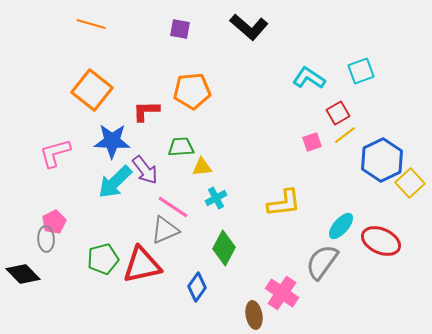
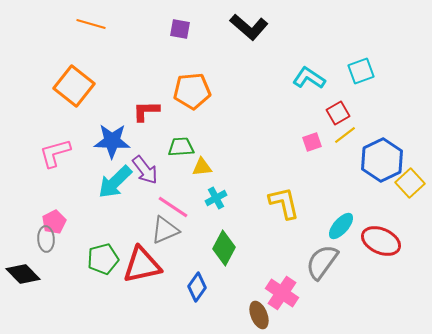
orange square: moved 18 px left, 4 px up
yellow L-shape: rotated 96 degrees counterclockwise
brown ellipse: moved 5 px right; rotated 12 degrees counterclockwise
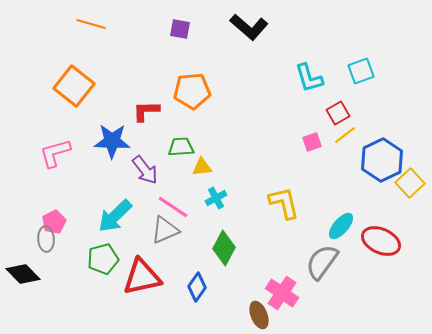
cyan L-shape: rotated 140 degrees counterclockwise
cyan arrow: moved 34 px down
red triangle: moved 12 px down
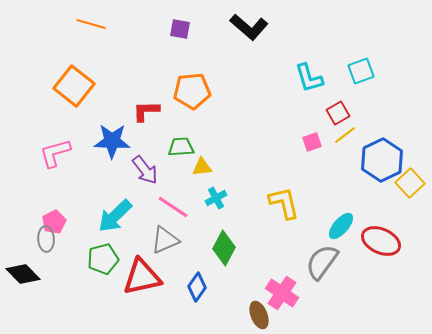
gray triangle: moved 10 px down
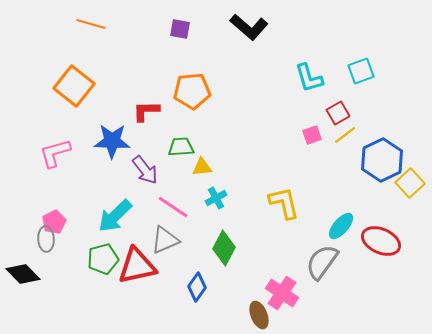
pink square: moved 7 px up
red triangle: moved 5 px left, 11 px up
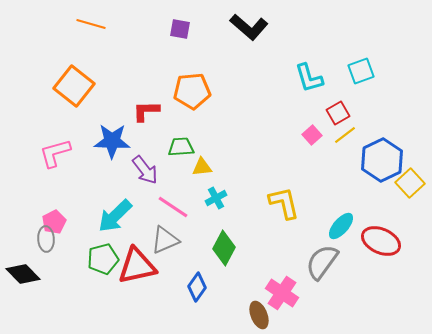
pink square: rotated 24 degrees counterclockwise
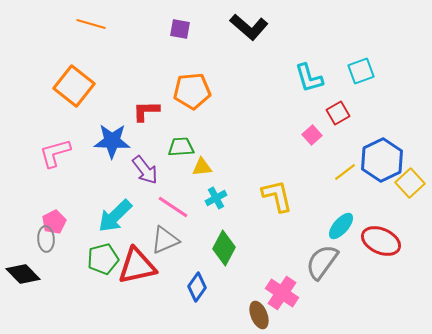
yellow line: moved 37 px down
yellow L-shape: moved 7 px left, 7 px up
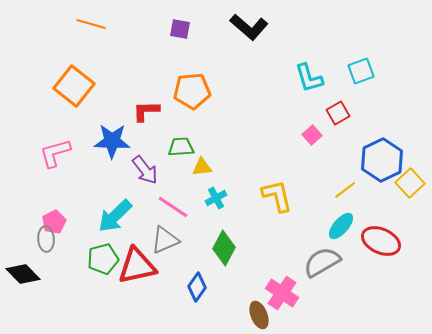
yellow line: moved 18 px down
gray semicircle: rotated 24 degrees clockwise
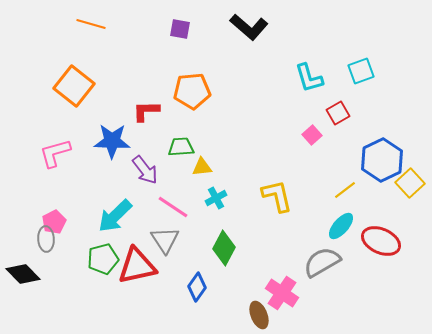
gray triangle: rotated 40 degrees counterclockwise
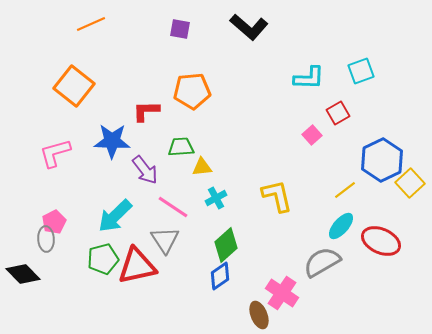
orange line: rotated 40 degrees counterclockwise
cyan L-shape: rotated 72 degrees counterclockwise
green diamond: moved 2 px right, 3 px up; rotated 20 degrees clockwise
blue diamond: moved 23 px right, 11 px up; rotated 20 degrees clockwise
